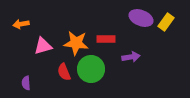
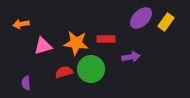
purple ellipse: rotated 65 degrees counterclockwise
red semicircle: rotated 96 degrees clockwise
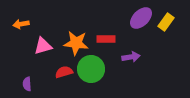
purple semicircle: moved 1 px right, 1 px down
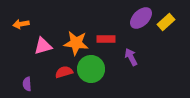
yellow rectangle: rotated 12 degrees clockwise
purple arrow: rotated 108 degrees counterclockwise
